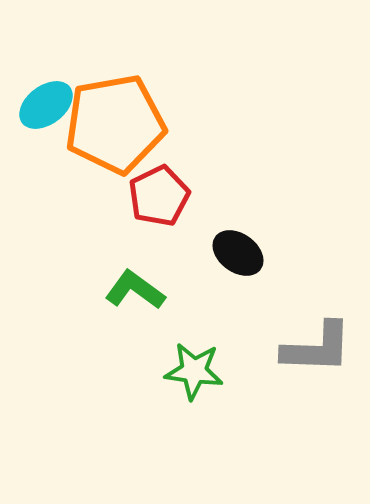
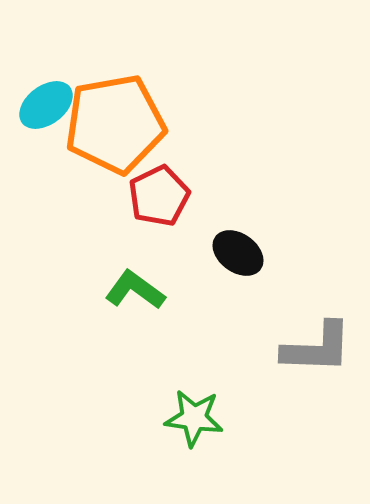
green star: moved 47 px down
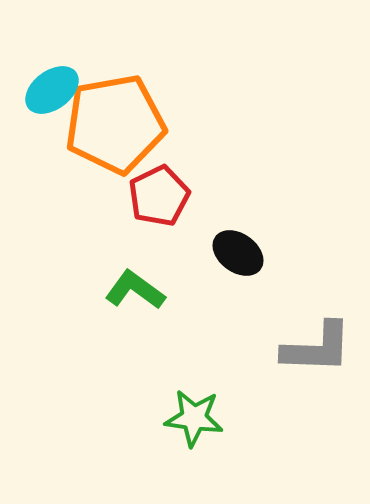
cyan ellipse: moved 6 px right, 15 px up
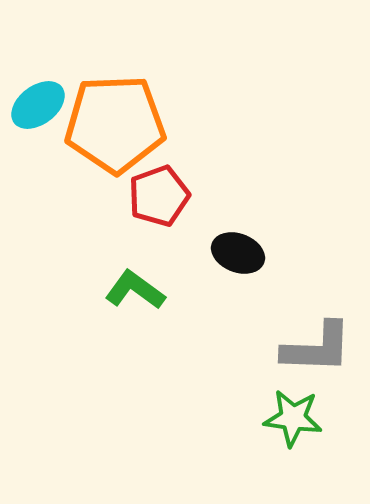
cyan ellipse: moved 14 px left, 15 px down
orange pentagon: rotated 8 degrees clockwise
red pentagon: rotated 6 degrees clockwise
black ellipse: rotated 15 degrees counterclockwise
green star: moved 99 px right
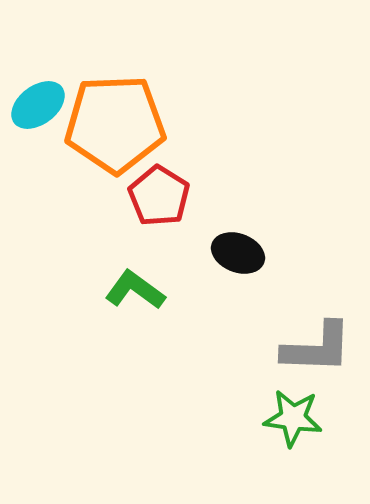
red pentagon: rotated 20 degrees counterclockwise
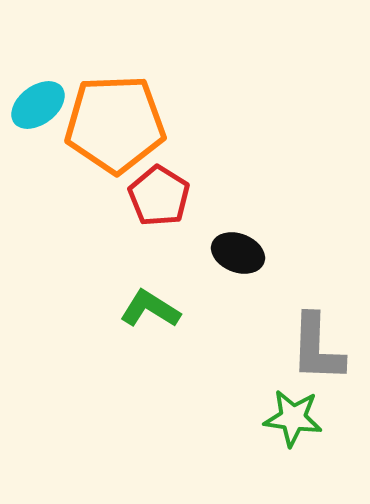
green L-shape: moved 15 px right, 19 px down; rotated 4 degrees counterclockwise
gray L-shape: rotated 90 degrees clockwise
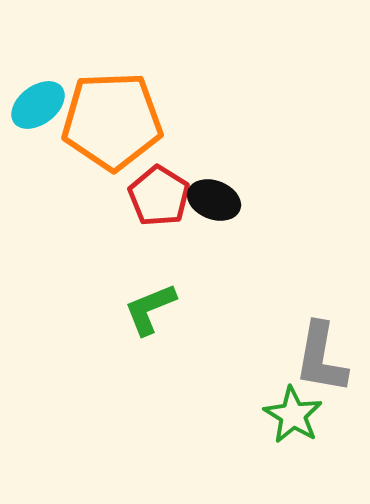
orange pentagon: moved 3 px left, 3 px up
black ellipse: moved 24 px left, 53 px up
green L-shape: rotated 54 degrees counterclockwise
gray L-shape: moved 4 px right, 10 px down; rotated 8 degrees clockwise
green star: moved 3 px up; rotated 24 degrees clockwise
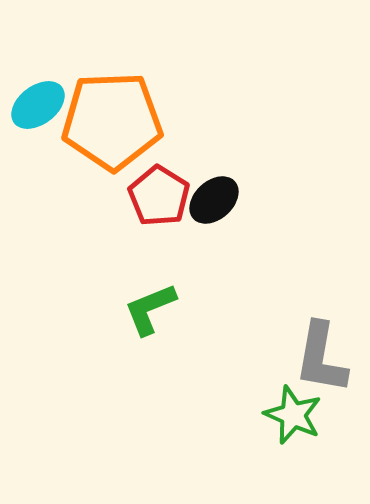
black ellipse: rotated 63 degrees counterclockwise
green star: rotated 8 degrees counterclockwise
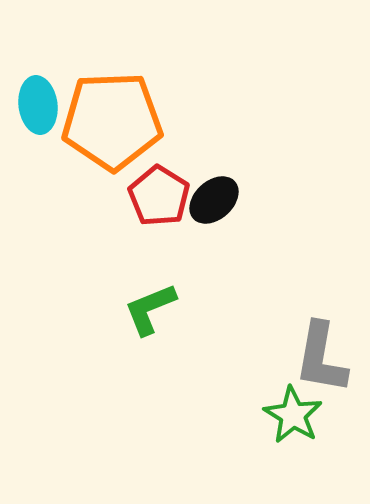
cyan ellipse: rotated 60 degrees counterclockwise
green star: rotated 8 degrees clockwise
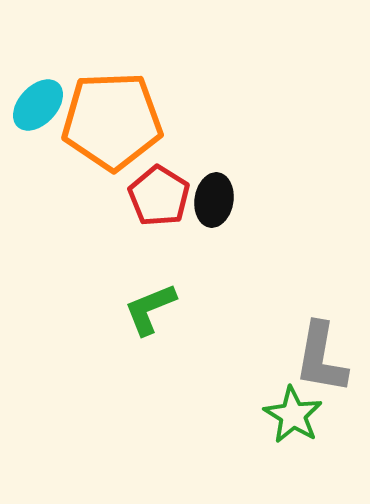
cyan ellipse: rotated 50 degrees clockwise
black ellipse: rotated 39 degrees counterclockwise
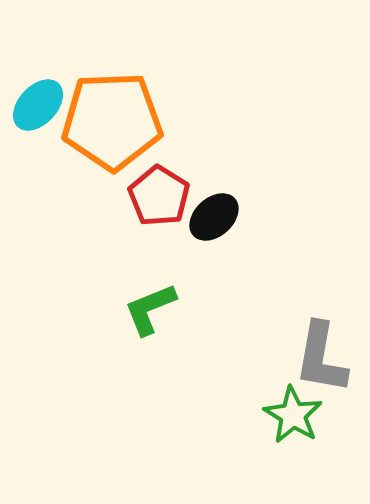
black ellipse: moved 17 px down; rotated 39 degrees clockwise
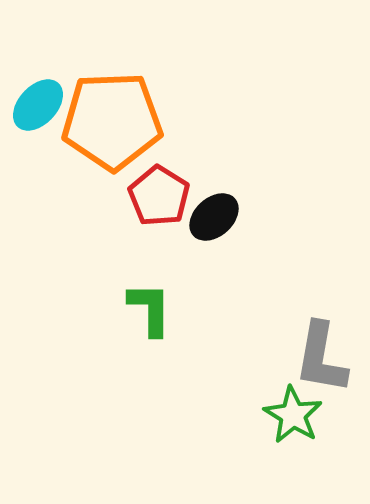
green L-shape: rotated 112 degrees clockwise
